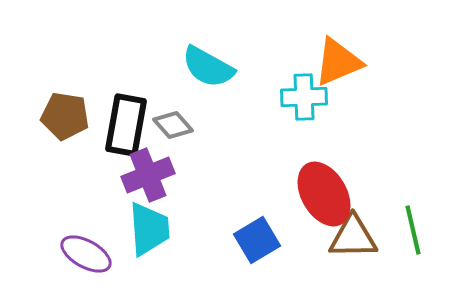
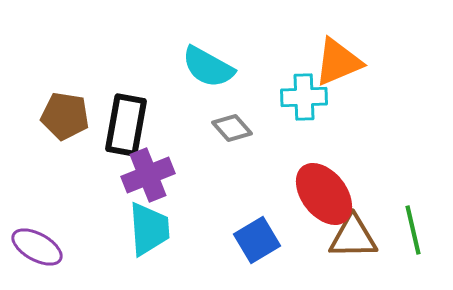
gray diamond: moved 59 px right, 3 px down
red ellipse: rotated 8 degrees counterclockwise
purple ellipse: moved 49 px left, 7 px up
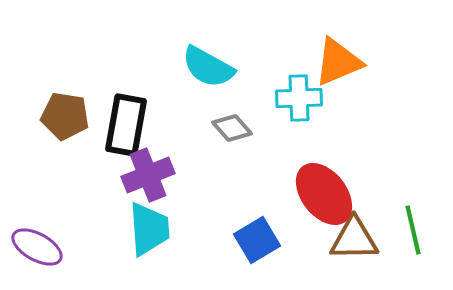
cyan cross: moved 5 px left, 1 px down
brown triangle: moved 1 px right, 2 px down
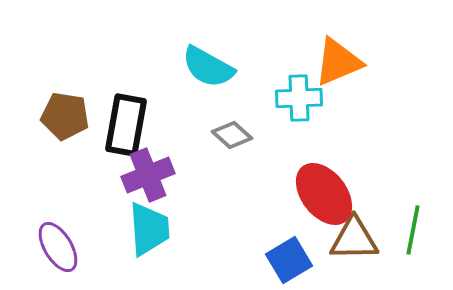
gray diamond: moved 7 px down; rotated 6 degrees counterclockwise
green line: rotated 24 degrees clockwise
blue square: moved 32 px right, 20 px down
purple ellipse: moved 21 px right; rotated 30 degrees clockwise
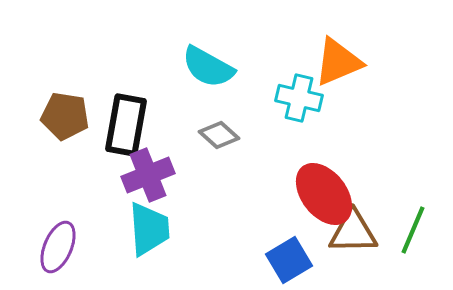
cyan cross: rotated 15 degrees clockwise
gray diamond: moved 13 px left
green line: rotated 12 degrees clockwise
brown triangle: moved 1 px left, 7 px up
purple ellipse: rotated 54 degrees clockwise
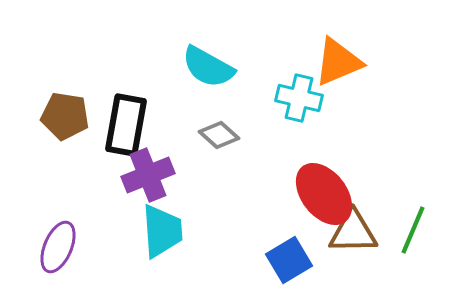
cyan trapezoid: moved 13 px right, 2 px down
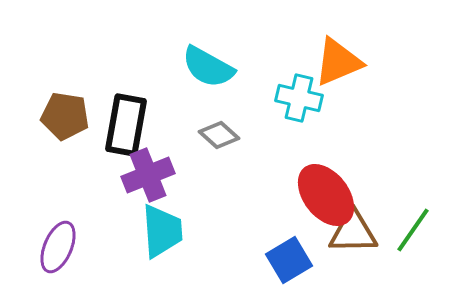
red ellipse: moved 2 px right, 1 px down
green line: rotated 12 degrees clockwise
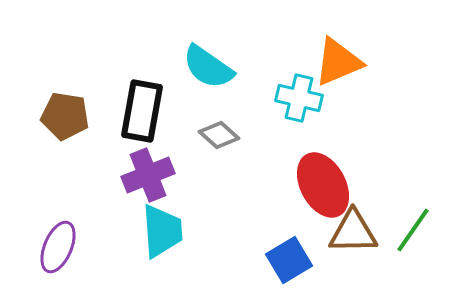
cyan semicircle: rotated 6 degrees clockwise
black rectangle: moved 16 px right, 14 px up
red ellipse: moved 3 px left, 10 px up; rotated 10 degrees clockwise
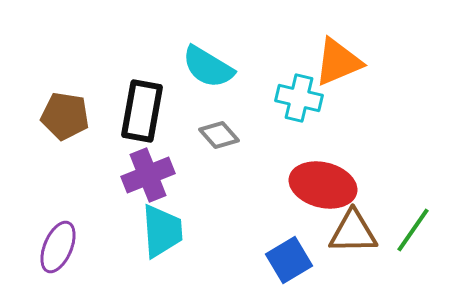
cyan semicircle: rotated 4 degrees counterclockwise
gray diamond: rotated 6 degrees clockwise
red ellipse: rotated 48 degrees counterclockwise
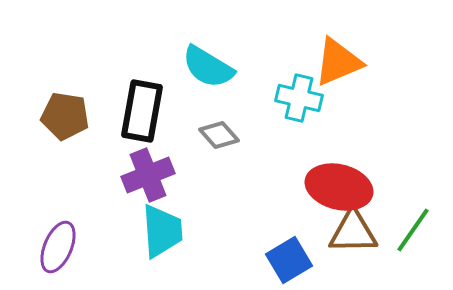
red ellipse: moved 16 px right, 2 px down
